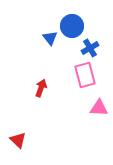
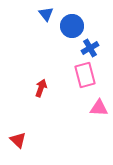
blue triangle: moved 4 px left, 24 px up
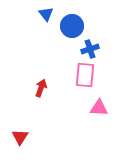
blue cross: moved 1 px down; rotated 12 degrees clockwise
pink rectangle: rotated 20 degrees clockwise
red triangle: moved 2 px right, 3 px up; rotated 18 degrees clockwise
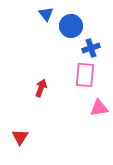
blue circle: moved 1 px left
blue cross: moved 1 px right, 1 px up
pink triangle: rotated 12 degrees counterclockwise
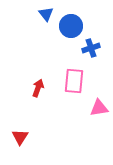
pink rectangle: moved 11 px left, 6 px down
red arrow: moved 3 px left
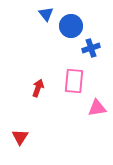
pink triangle: moved 2 px left
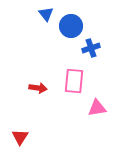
red arrow: rotated 78 degrees clockwise
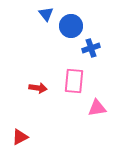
red triangle: rotated 30 degrees clockwise
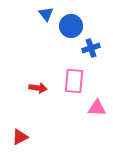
pink triangle: rotated 12 degrees clockwise
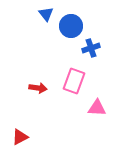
pink rectangle: rotated 15 degrees clockwise
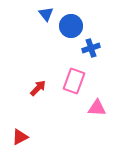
red arrow: rotated 54 degrees counterclockwise
